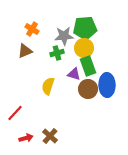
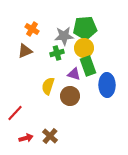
brown circle: moved 18 px left, 7 px down
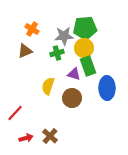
blue ellipse: moved 3 px down
brown circle: moved 2 px right, 2 px down
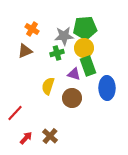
red arrow: rotated 32 degrees counterclockwise
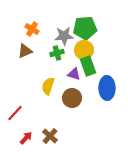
yellow circle: moved 2 px down
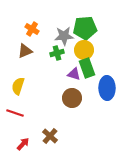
green rectangle: moved 1 px left, 2 px down
yellow semicircle: moved 30 px left
red line: rotated 66 degrees clockwise
red arrow: moved 3 px left, 6 px down
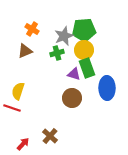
green pentagon: moved 1 px left, 2 px down
gray star: rotated 18 degrees counterclockwise
yellow semicircle: moved 5 px down
red line: moved 3 px left, 5 px up
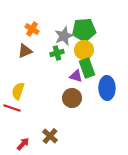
purple triangle: moved 2 px right, 2 px down
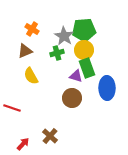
gray star: rotated 18 degrees counterclockwise
yellow semicircle: moved 13 px right, 15 px up; rotated 48 degrees counterclockwise
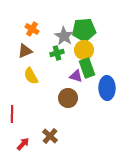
brown circle: moved 4 px left
red line: moved 6 px down; rotated 72 degrees clockwise
